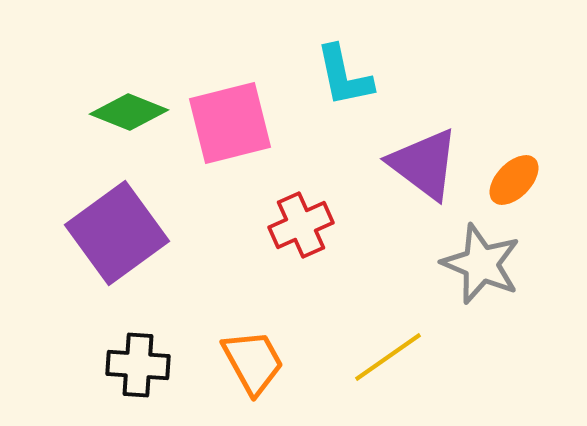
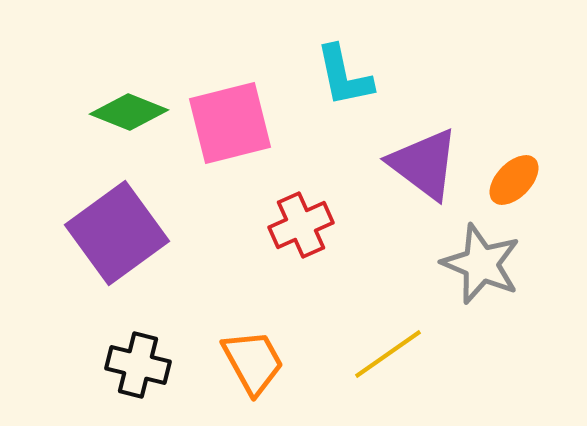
yellow line: moved 3 px up
black cross: rotated 10 degrees clockwise
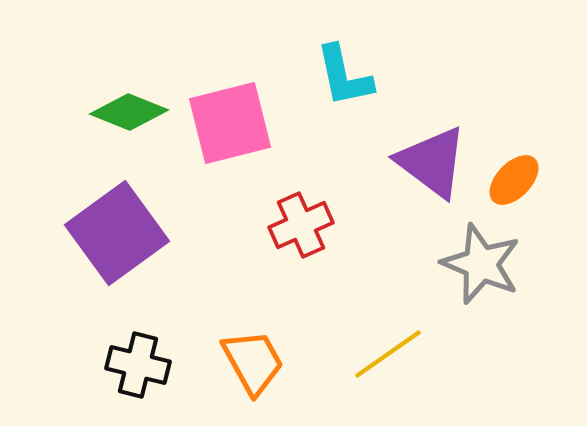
purple triangle: moved 8 px right, 2 px up
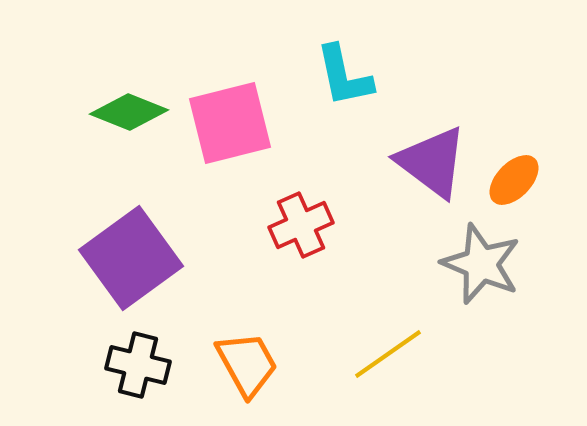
purple square: moved 14 px right, 25 px down
orange trapezoid: moved 6 px left, 2 px down
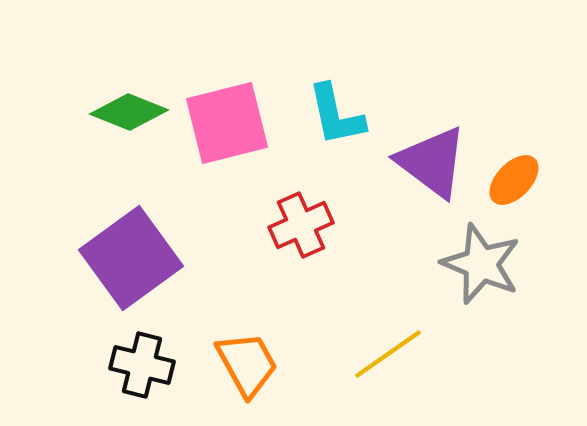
cyan L-shape: moved 8 px left, 39 px down
pink square: moved 3 px left
black cross: moved 4 px right
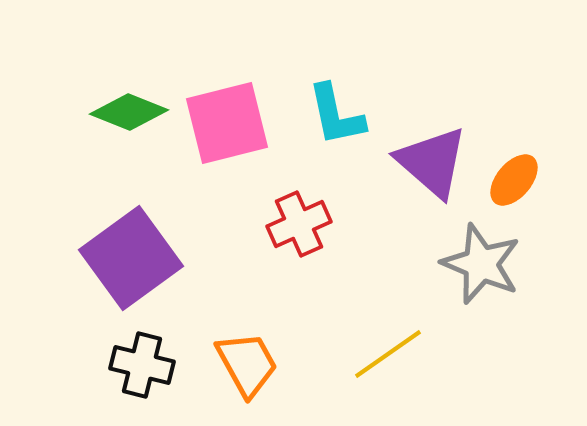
purple triangle: rotated 4 degrees clockwise
orange ellipse: rotated 4 degrees counterclockwise
red cross: moved 2 px left, 1 px up
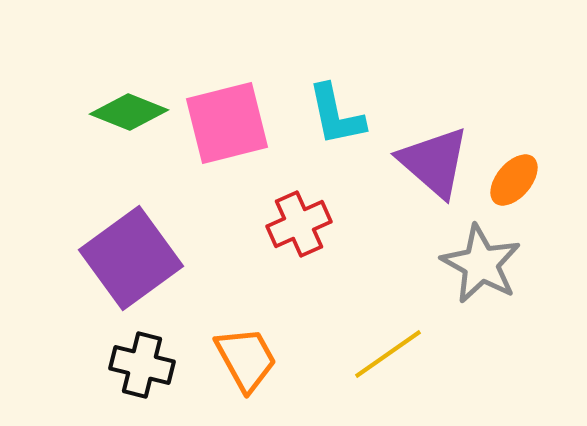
purple triangle: moved 2 px right
gray star: rotated 6 degrees clockwise
orange trapezoid: moved 1 px left, 5 px up
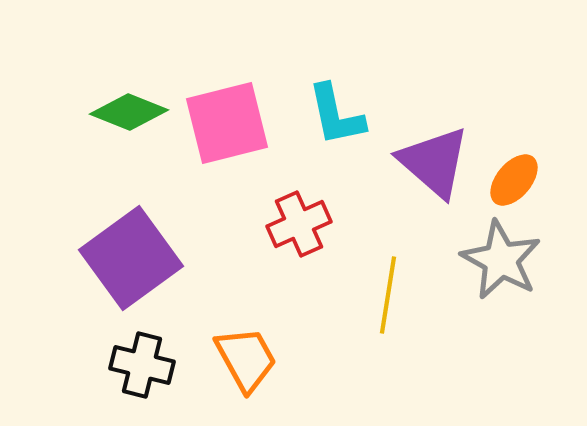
gray star: moved 20 px right, 4 px up
yellow line: moved 59 px up; rotated 46 degrees counterclockwise
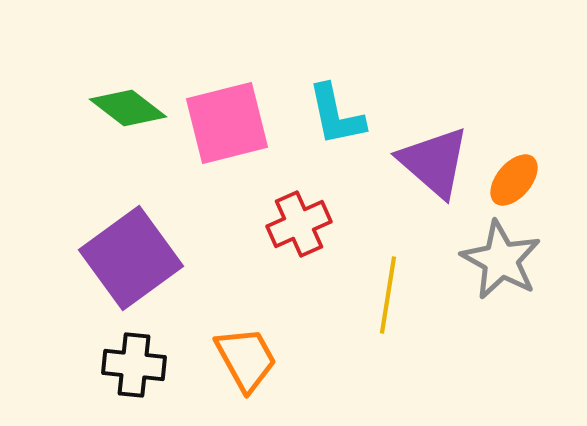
green diamond: moved 1 px left, 4 px up; rotated 16 degrees clockwise
black cross: moved 8 px left; rotated 8 degrees counterclockwise
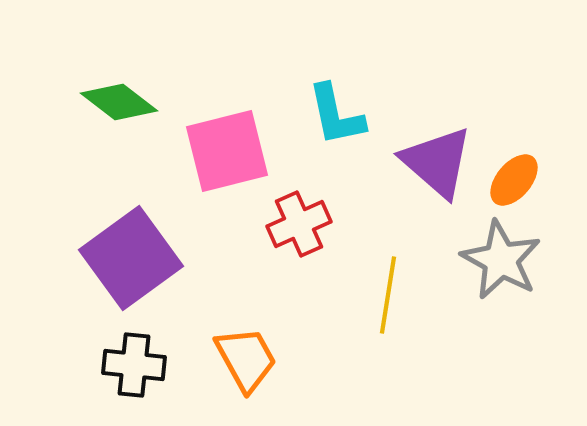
green diamond: moved 9 px left, 6 px up
pink square: moved 28 px down
purple triangle: moved 3 px right
